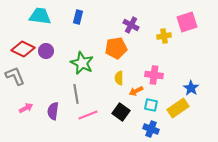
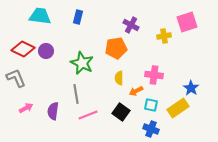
gray L-shape: moved 1 px right, 2 px down
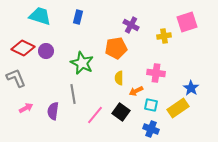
cyan trapezoid: rotated 10 degrees clockwise
red diamond: moved 1 px up
pink cross: moved 2 px right, 2 px up
gray line: moved 3 px left
pink line: moved 7 px right; rotated 30 degrees counterclockwise
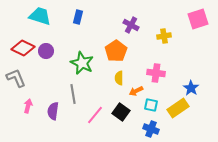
pink square: moved 11 px right, 3 px up
orange pentagon: moved 3 px down; rotated 25 degrees counterclockwise
pink arrow: moved 2 px right, 2 px up; rotated 48 degrees counterclockwise
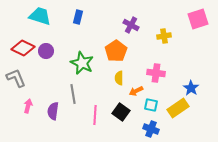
pink line: rotated 36 degrees counterclockwise
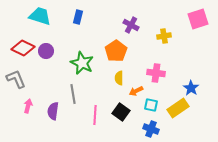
gray L-shape: moved 1 px down
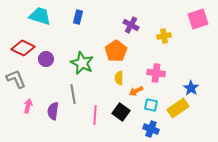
purple circle: moved 8 px down
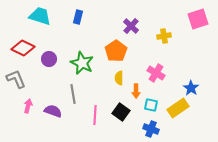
purple cross: moved 1 px down; rotated 14 degrees clockwise
purple circle: moved 3 px right
pink cross: rotated 24 degrees clockwise
orange arrow: rotated 64 degrees counterclockwise
purple semicircle: rotated 102 degrees clockwise
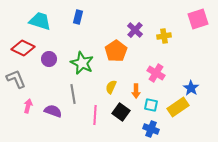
cyan trapezoid: moved 5 px down
purple cross: moved 4 px right, 4 px down
yellow semicircle: moved 8 px left, 9 px down; rotated 24 degrees clockwise
yellow rectangle: moved 1 px up
